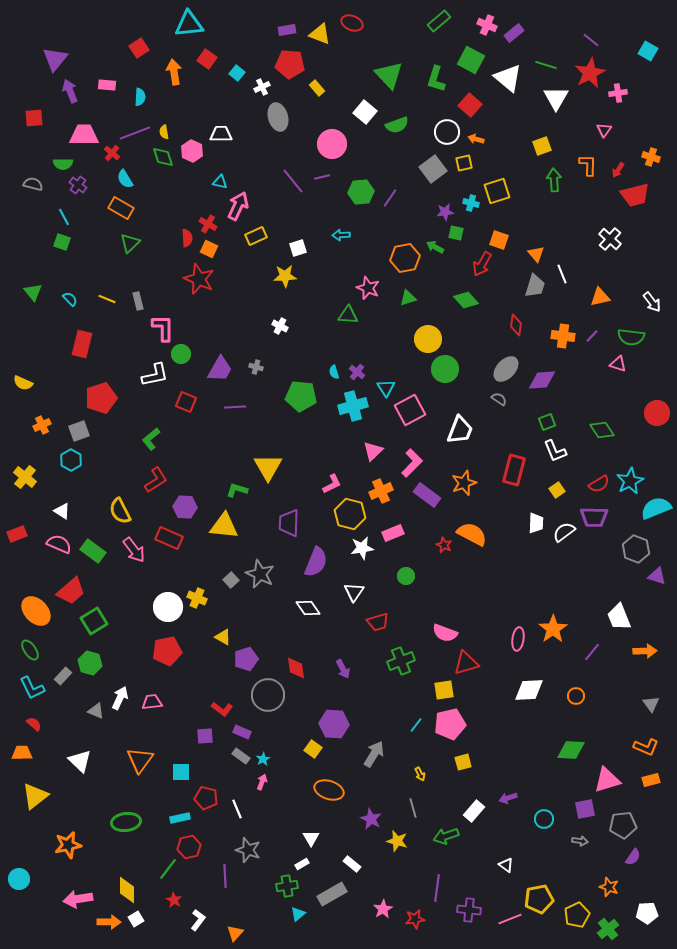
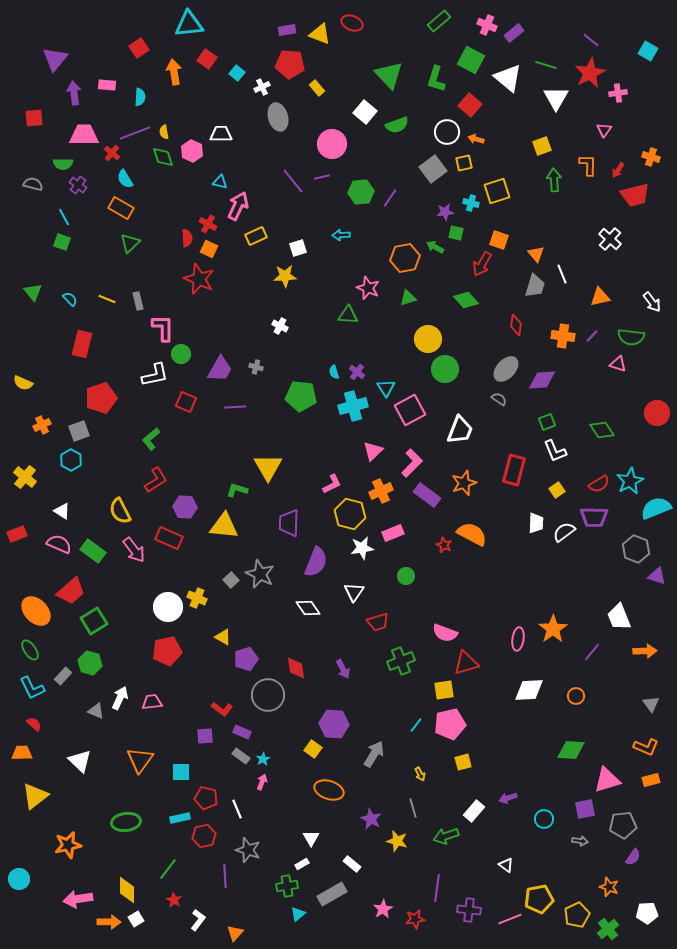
purple arrow at (70, 91): moved 4 px right, 2 px down; rotated 15 degrees clockwise
red hexagon at (189, 847): moved 15 px right, 11 px up
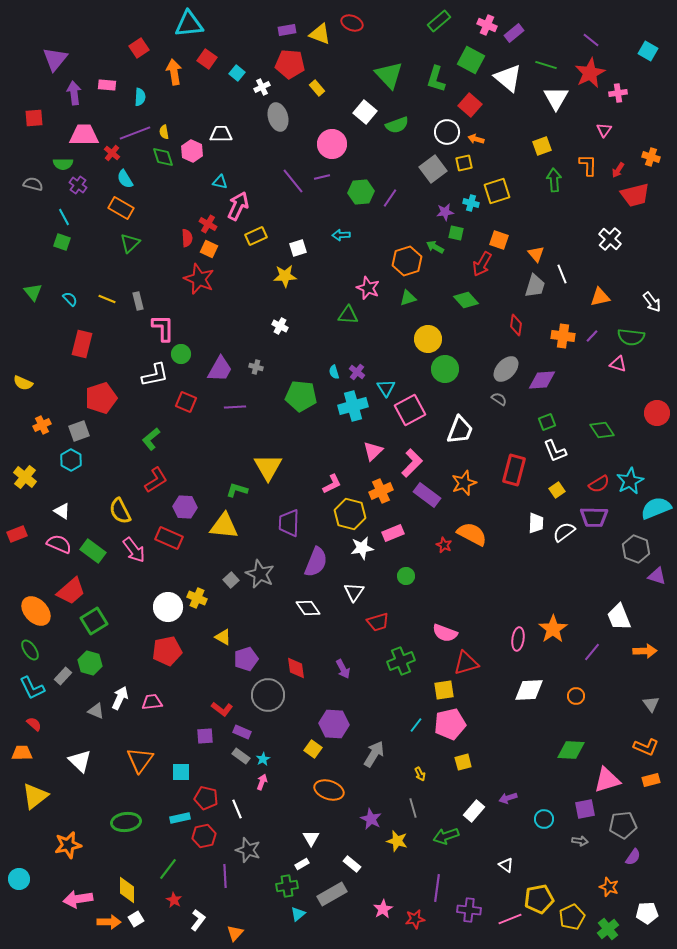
orange hexagon at (405, 258): moved 2 px right, 3 px down; rotated 8 degrees counterclockwise
yellow pentagon at (577, 915): moved 5 px left, 2 px down
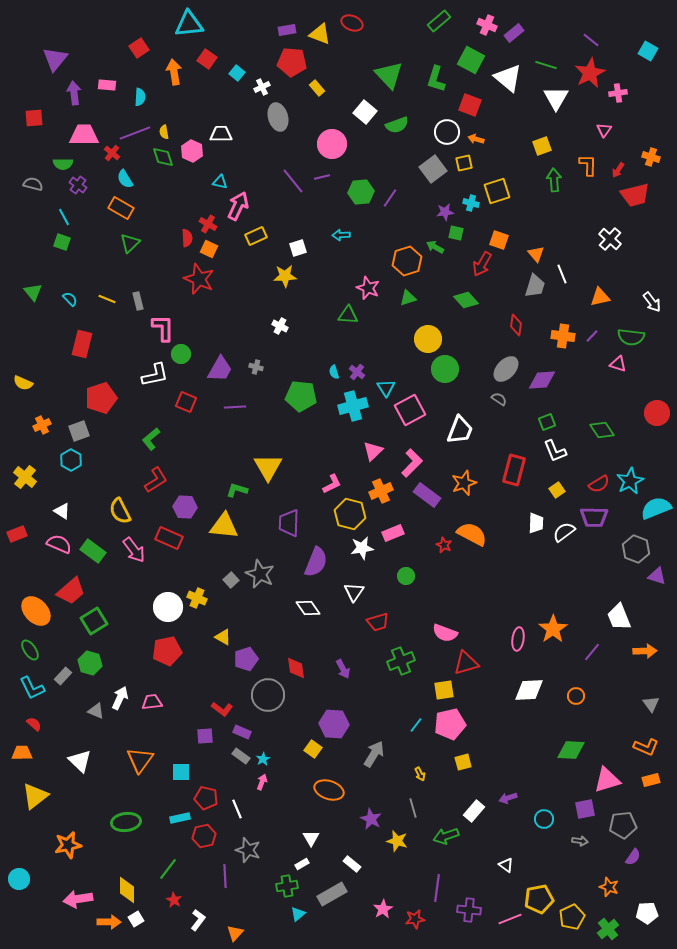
red pentagon at (290, 64): moved 2 px right, 2 px up
red square at (470, 105): rotated 20 degrees counterclockwise
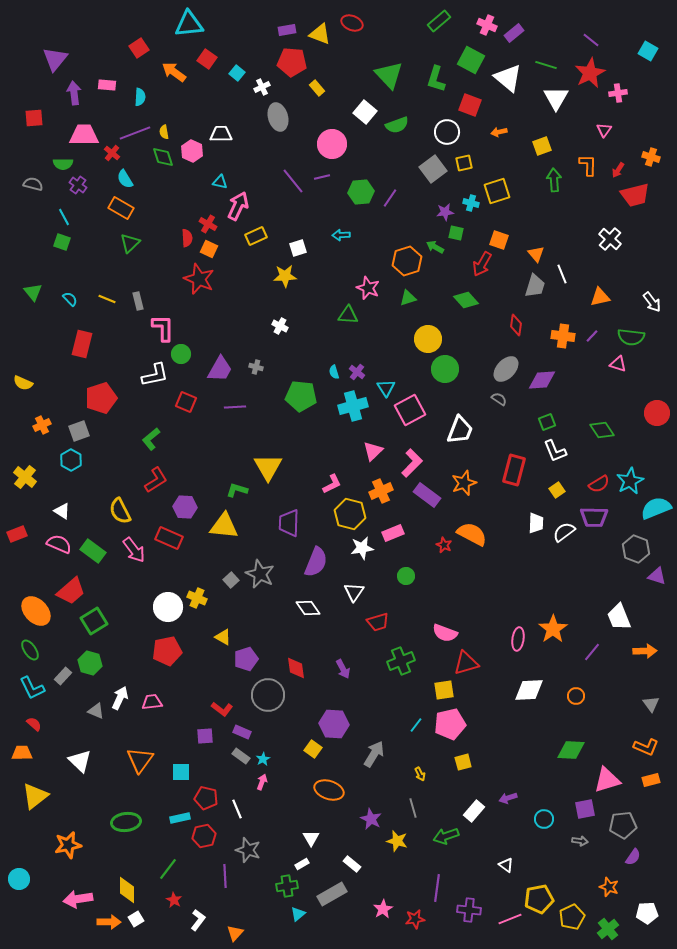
orange arrow at (174, 72): rotated 45 degrees counterclockwise
orange arrow at (476, 139): moved 23 px right, 7 px up; rotated 28 degrees counterclockwise
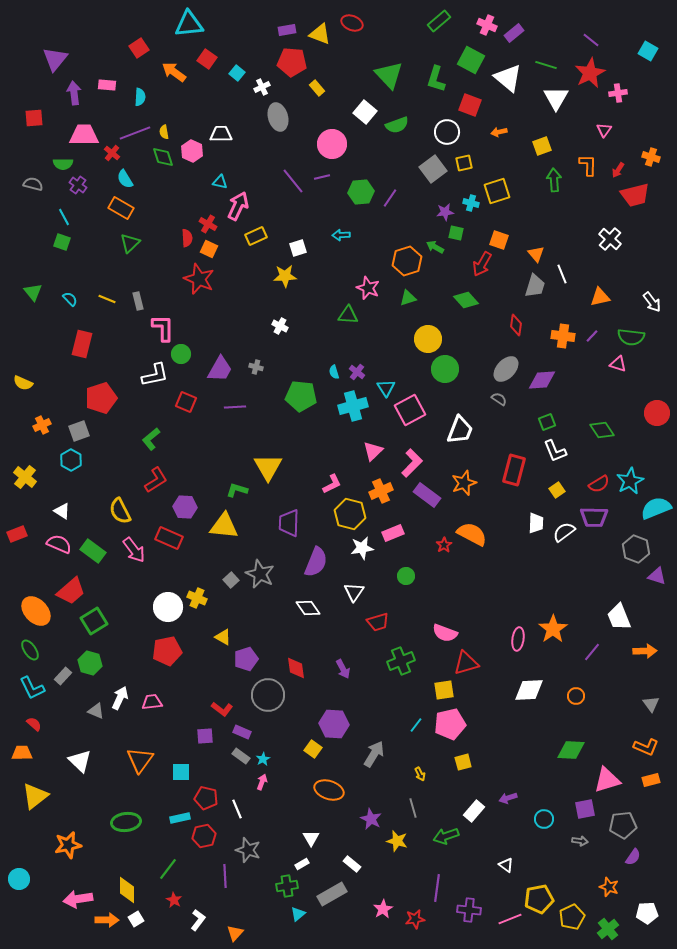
red star at (444, 545): rotated 14 degrees clockwise
orange arrow at (109, 922): moved 2 px left, 2 px up
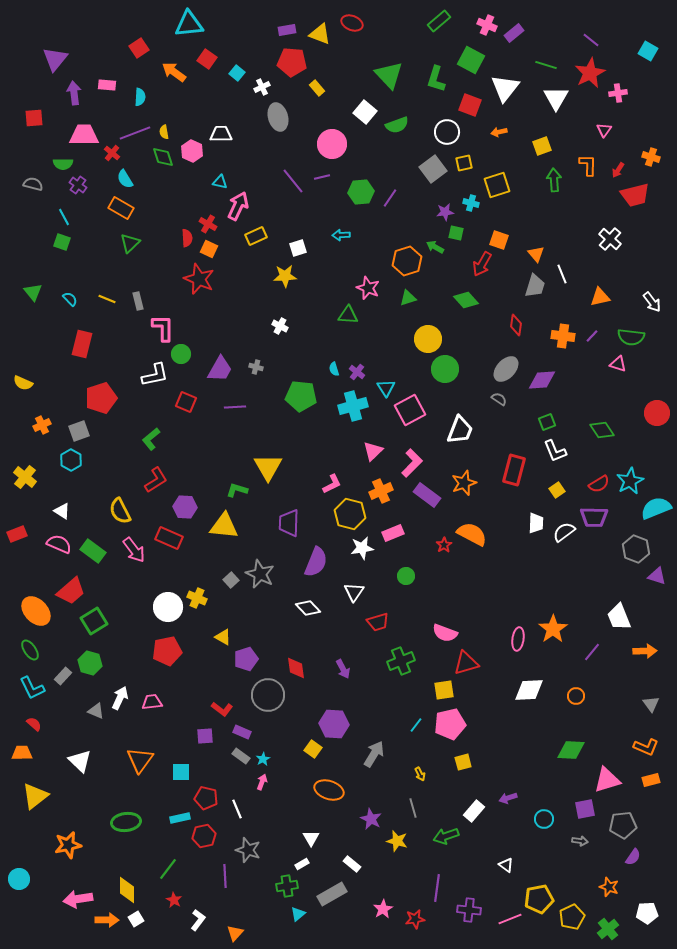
white triangle at (508, 78): moved 3 px left, 10 px down; rotated 28 degrees clockwise
yellow square at (497, 191): moved 6 px up
cyan semicircle at (334, 372): moved 3 px up
white diamond at (308, 608): rotated 10 degrees counterclockwise
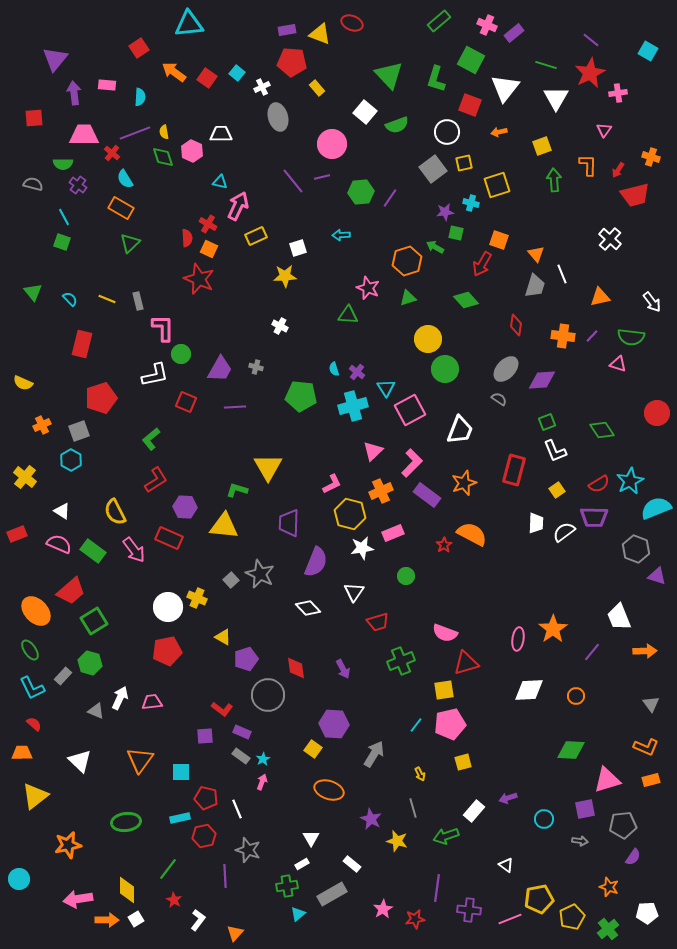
red square at (207, 59): moved 19 px down
yellow semicircle at (120, 511): moved 5 px left, 1 px down
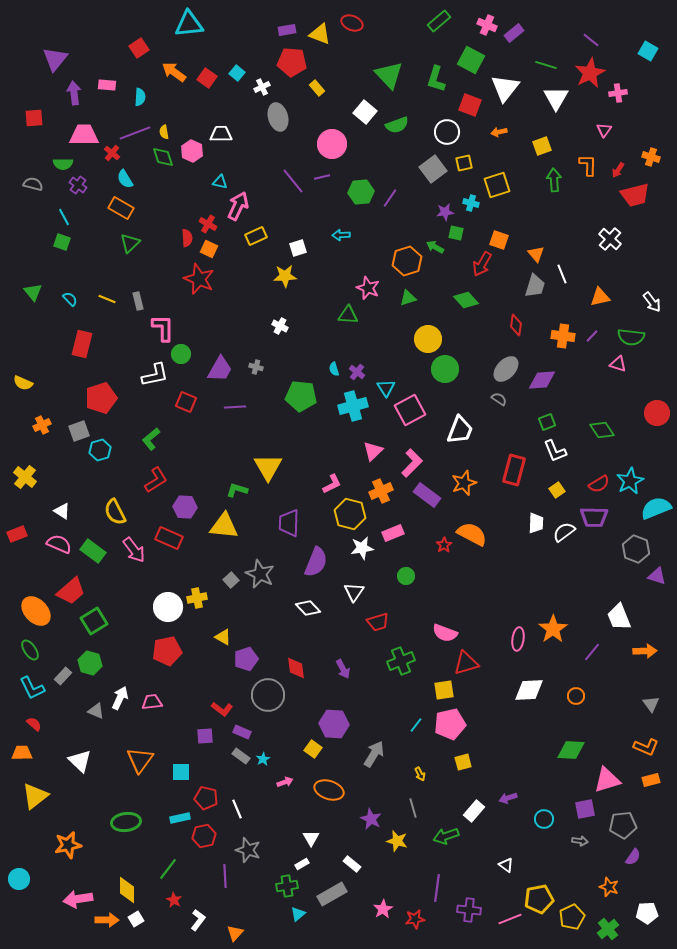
cyan hexagon at (71, 460): moved 29 px right, 10 px up; rotated 15 degrees clockwise
yellow cross at (197, 598): rotated 36 degrees counterclockwise
pink arrow at (262, 782): moved 23 px right; rotated 49 degrees clockwise
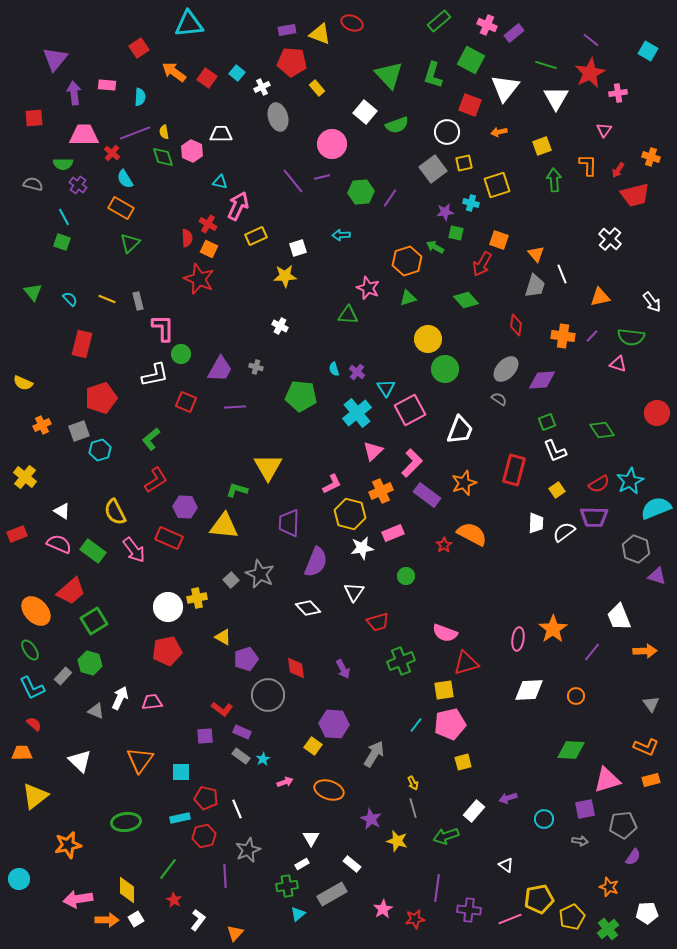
green L-shape at (436, 79): moved 3 px left, 4 px up
cyan cross at (353, 406): moved 4 px right, 7 px down; rotated 24 degrees counterclockwise
yellow square at (313, 749): moved 3 px up
yellow arrow at (420, 774): moved 7 px left, 9 px down
gray star at (248, 850): rotated 30 degrees clockwise
